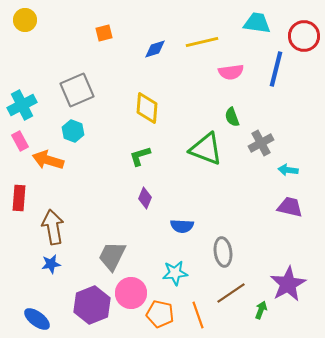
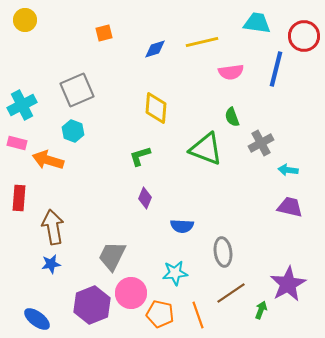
yellow diamond: moved 9 px right
pink rectangle: moved 3 px left, 2 px down; rotated 48 degrees counterclockwise
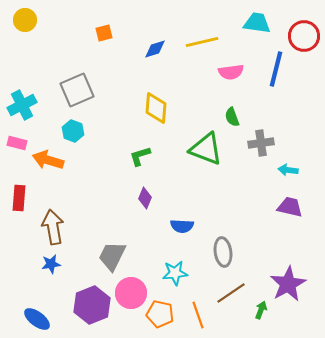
gray cross: rotated 20 degrees clockwise
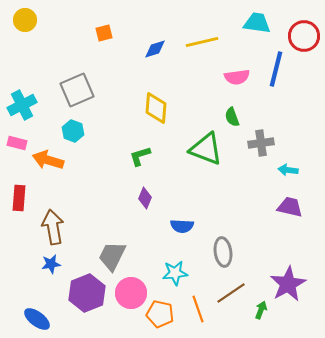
pink semicircle: moved 6 px right, 5 px down
purple hexagon: moved 5 px left, 12 px up
orange line: moved 6 px up
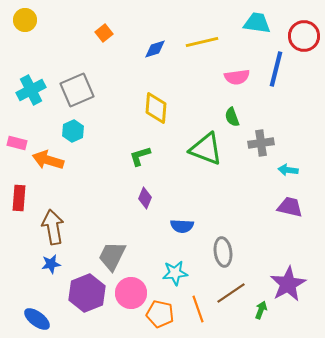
orange square: rotated 24 degrees counterclockwise
cyan cross: moved 9 px right, 15 px up
cyan hexagon: rotated 15 degrees clockwise
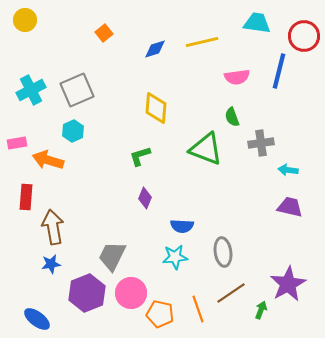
blue line: moved 3 px right, 2 px down
pink rectangle: rotated 24 degrees counterclockwise
red rectangle: moved 7 px right, 1 px up
cyan star: moved 16 px up
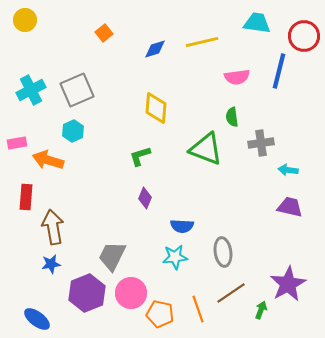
green semicircle: rotated 12 degrees clockwise
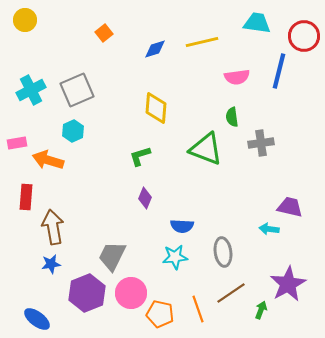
cyan arrow: moved 19 px left, 59 px down
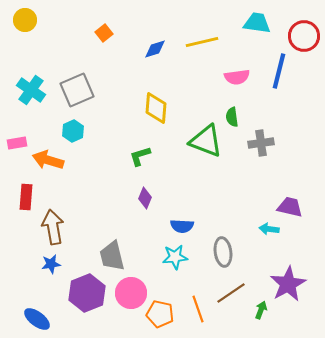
cyan cross: rotated 28 degrees counterclockwise
green triangle: moved 8 px up
gray trapezoid: rotated 40 degrees counterclockwise
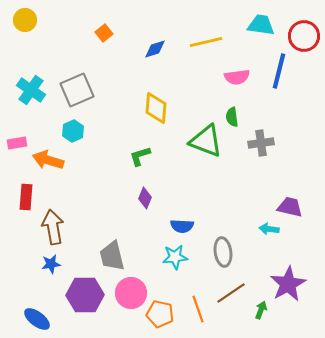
cyan trapezoid: moved 4 px right, 2 px down
yellow line: moved 4 px right
purple hexagon: moved 2 px left, 2 px down; rotated 21 degrees clockwise
